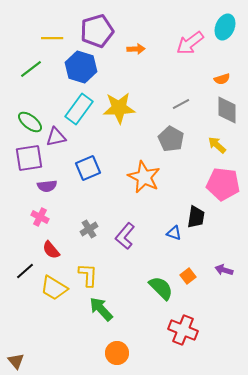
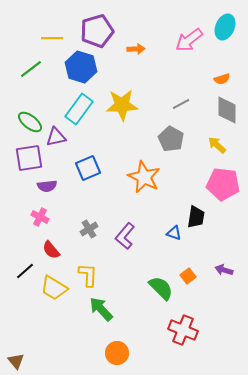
pink arrow: moved 1 px left, 3 px up
yellow star: moved 3 px right, 3 px up
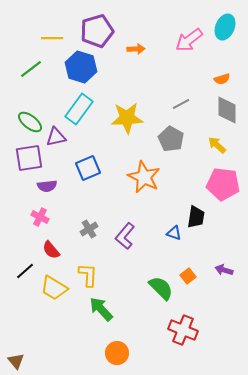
yellow star: moved 5 px right, 13 px down
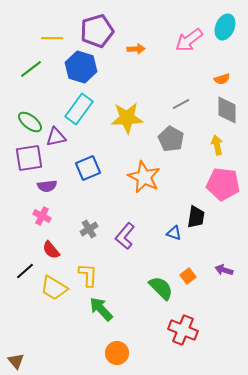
yellow arrow: rotated 36 degrees clockwise
pink cross: moved 2 px right, 1 px up
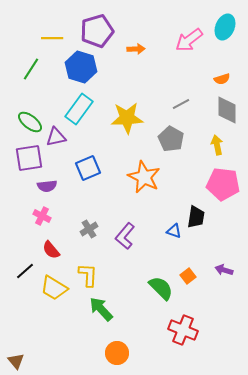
green line: rotated 20 degrees counterclockwise
blue triangle: moved 2 px up
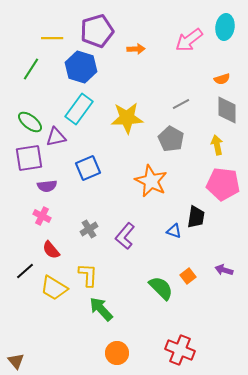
cyan ellipse: rotated 15 degrees counterclockwise
orange star: moved 7 px right, 4 px down
red cross: moved 3 px left, 20 px down
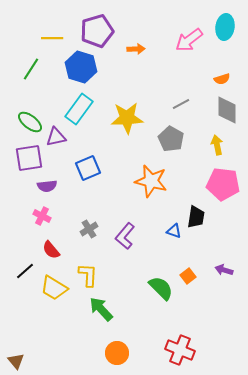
orange star: rotated 12 degrees counterclockwise
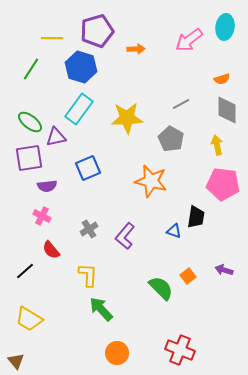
yellow trapezoid: moved 25 px left, 31 px down
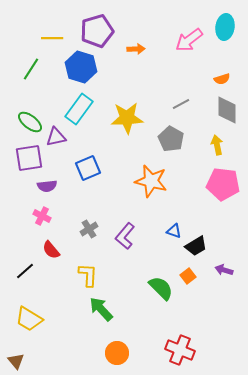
black trapezoid: moved 29 px down; rotated 50 degrees clockwise
